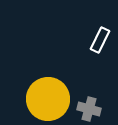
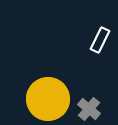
gray cross: rotated 25 degrees clockwise
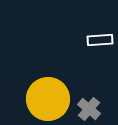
white rectangle: rotated 60 degrees clockwise
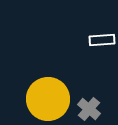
white rectangle: moved 2 px right
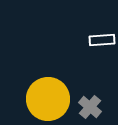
gray cross: moved 1 px right, 2 px up
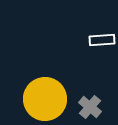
yellow circle: moved 3 px left
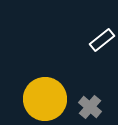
white rectangle: rotated 35 degrees counterclockwise
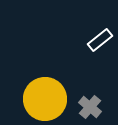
white rectangle: moved 2 px left
